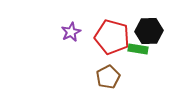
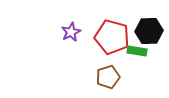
green rectangle: moved 1 px left, 2 px down
brown pentagon: rotated 10 degrees clockwise
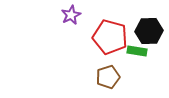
purple star: moved 17 px up
red pentagon: moved 2 px left
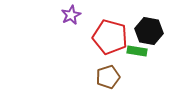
black hexagon: rotated 12 degrees clockwise
